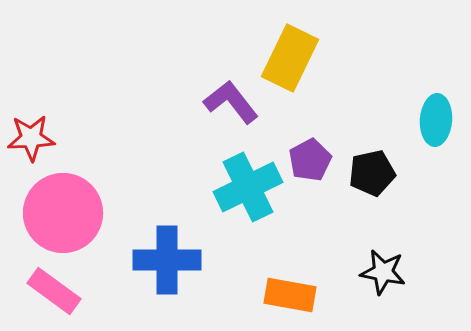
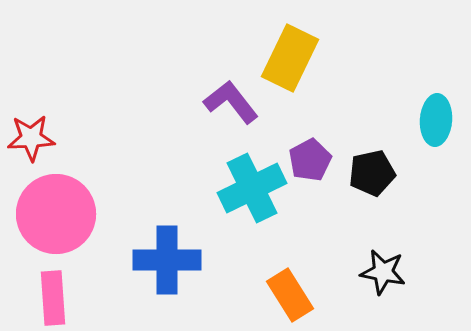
cyan cross: moved 4 px right, 1 px down
pink circle: moved 7 px left, 1 px down
pink rectangle: moved 1 px left, 7 px down; rotated 50 degrees clockwise
orange rectangle: rotated 48 degrees clockwise
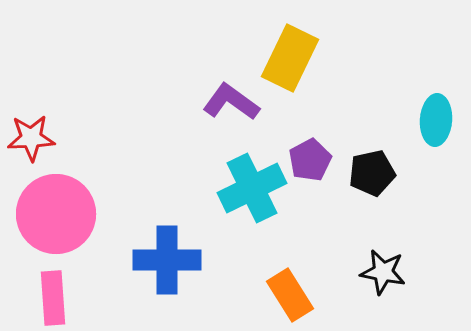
purple L-shape: rotated 16 degrees counterclockwise
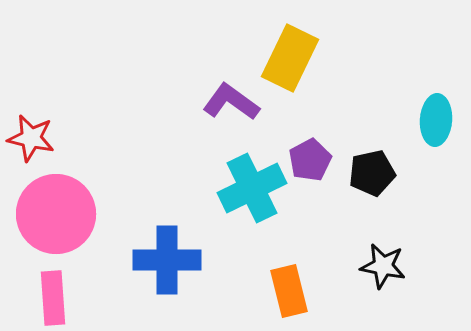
red star: rotated 15 degrees clockwise
black star: moved 6 px up
orange rectangle: moved 1 px left, 4 px up; rotated 18 degrees clockwise
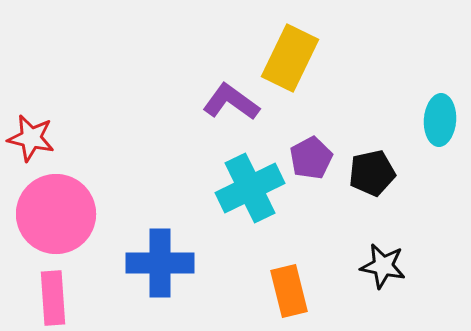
cyan ellipse: moved 4 px right
purple pentagon: moved 1 px right, 2 px up
cyan cross: moved 2 px left
blue cross: moved 7 px left, 3 px down
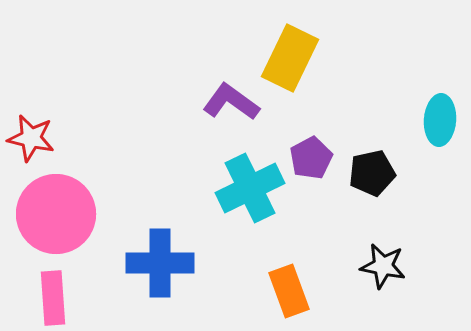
orange rectangle: rotated 6 degrees counterclockwise
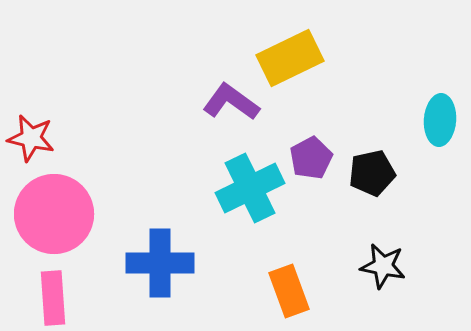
yellow rectangle: rotated 38 degrees clockwise
pink circle: moved 2 px left
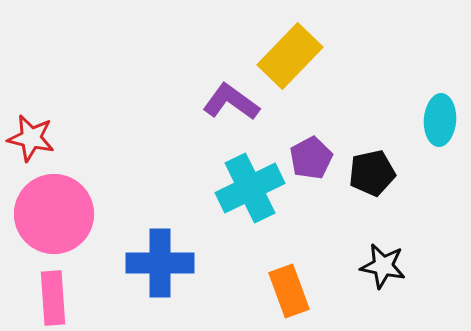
yellow rectangle: moved 2 px up; rotated 20 degrees counterclockwise
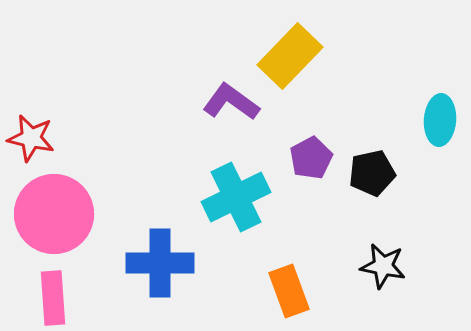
cyan cross: moved 14 px left, 9 px down
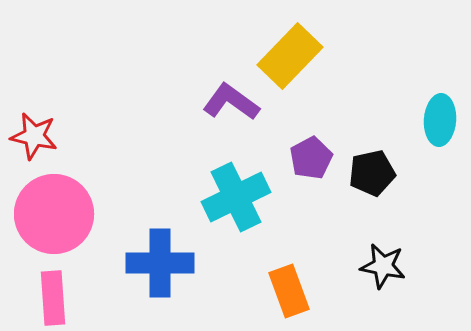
red star: moved 3 px right, 2 px up
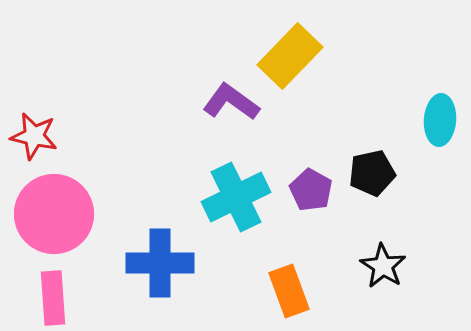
purple pentagon: moved 32 px down; rotated 15 degrees counterclockwise
black star: rotated 21 degrees clockwise
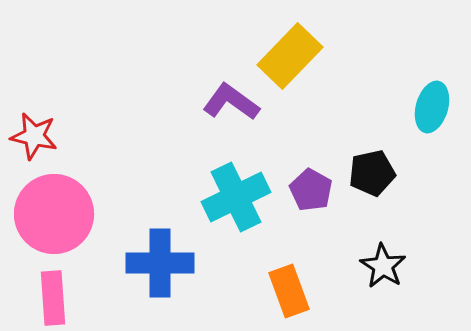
cyan ellipse: moved 8 px left, 13 px up; rotated 12 degrees clockwise
